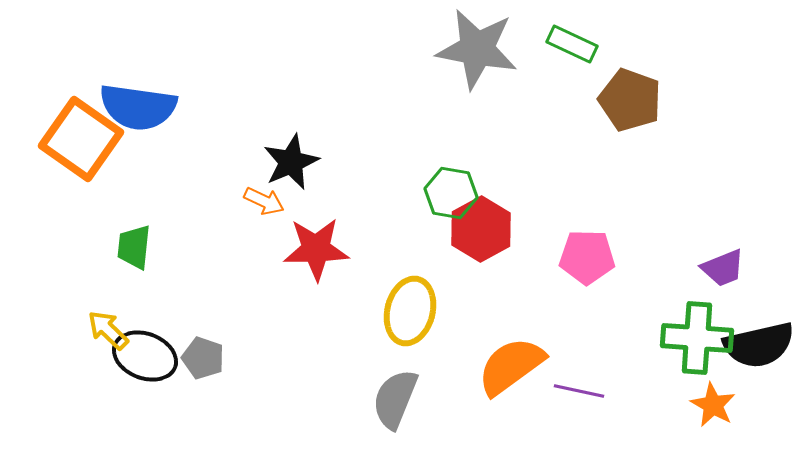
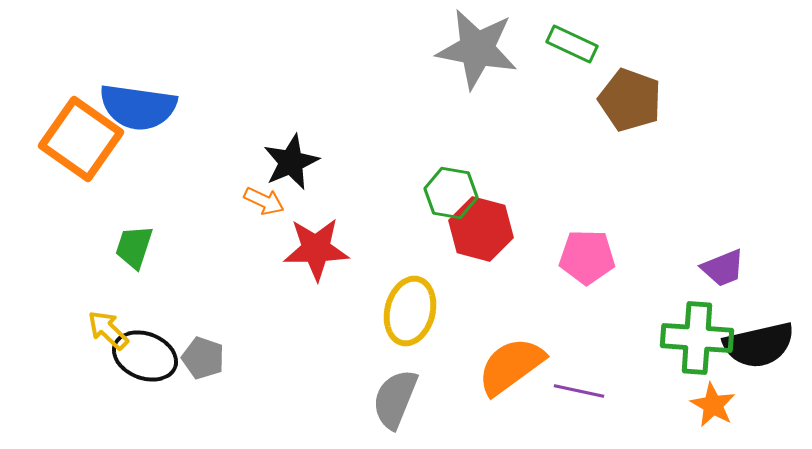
red hexagon: rotated 16 degrees counterclockwise
green trapezoid: rotated 12 degrees clockwise
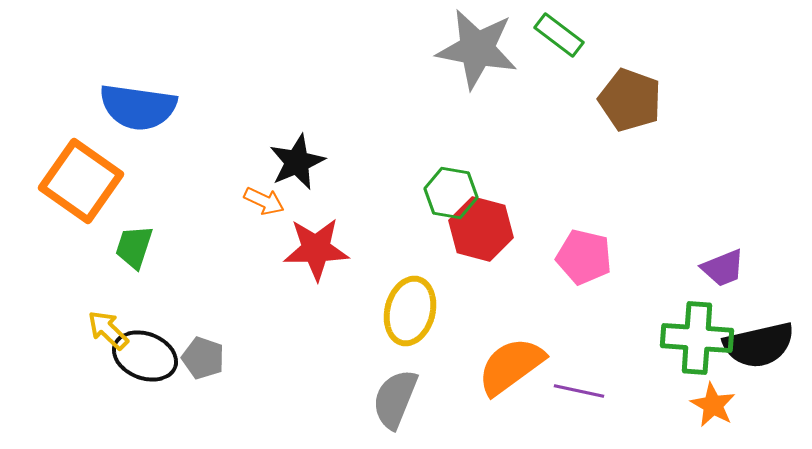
green rectangle: moved 13 px left, 9 px up; rotated 12 degrees clockwise
orange square: moved 42 px down
black star: moved 6 px right
pink pentagon: moved 3 px left; rotated 12 degrees clockwise
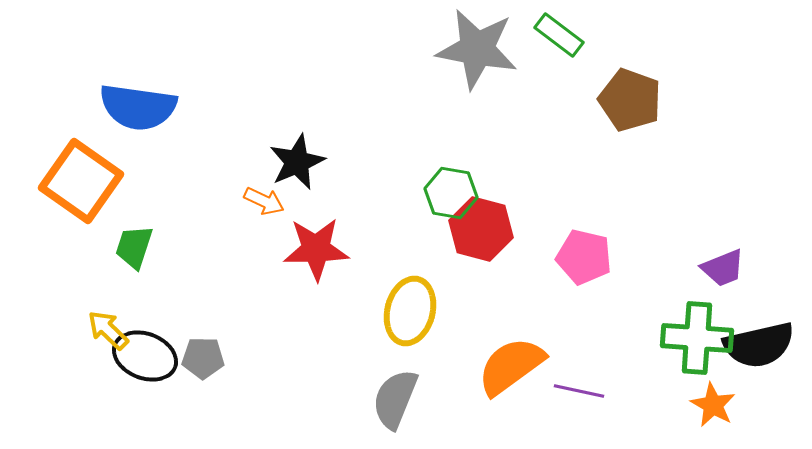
gray pentagon: rotated 18 degrees counterclockwise
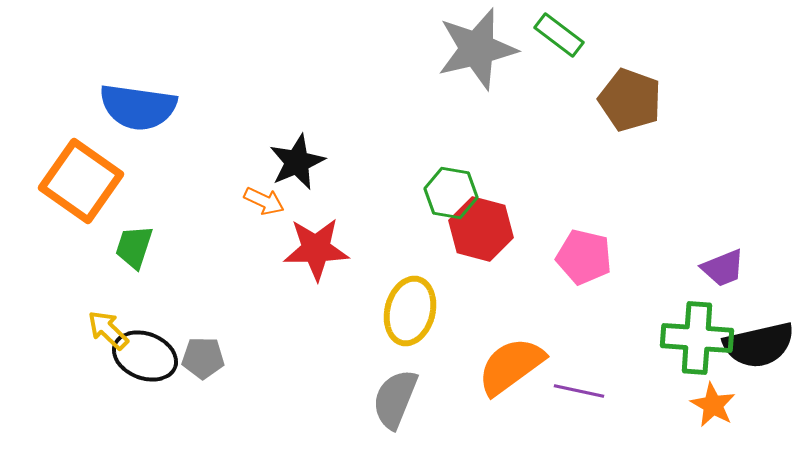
gray star: rotated 24 degrees counterclockwise
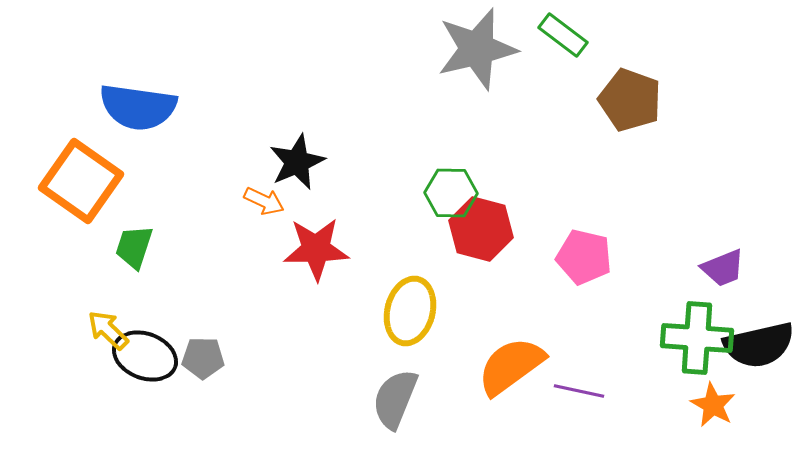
green rectangle: moved 4 px right
green hexagon: rotated 9 degrees counterclockwise
